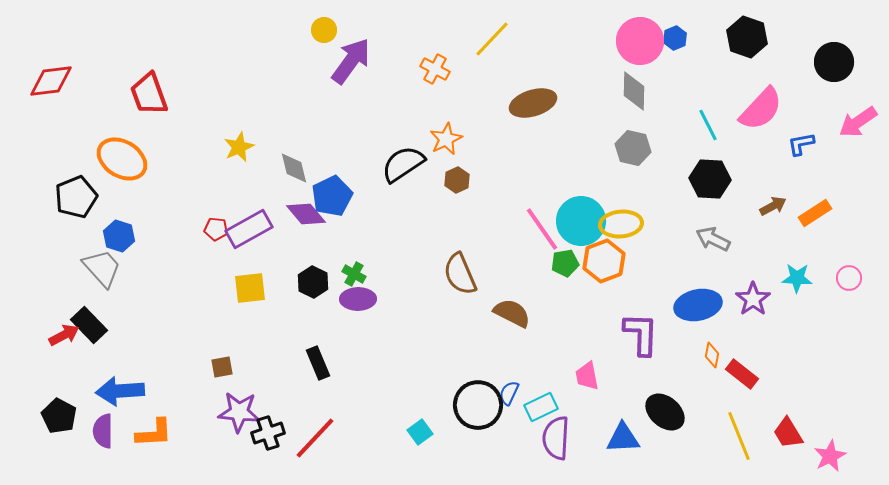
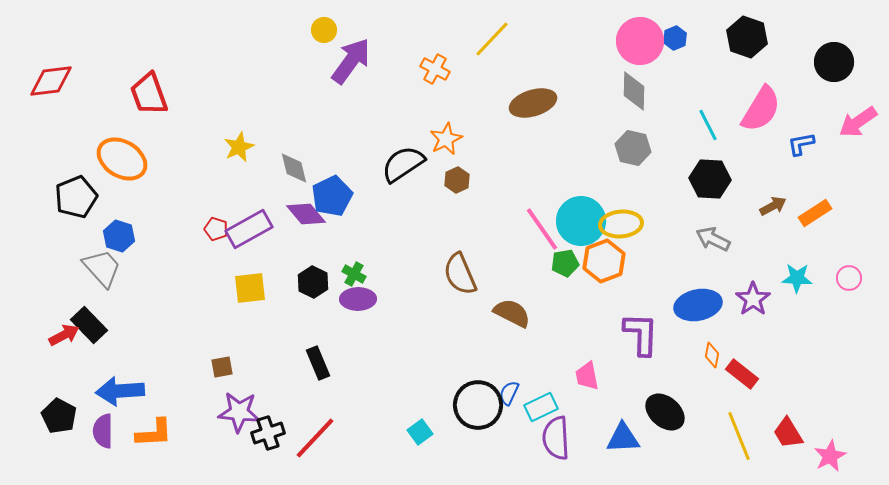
pink semicircle at (761, 109): rotated 12 degrees counterclockwise
red pentagon at (216, 229): rotated 10 degrees clockwise
purple semicircle at (556, 438): rotated 6 degrees counterclockwise
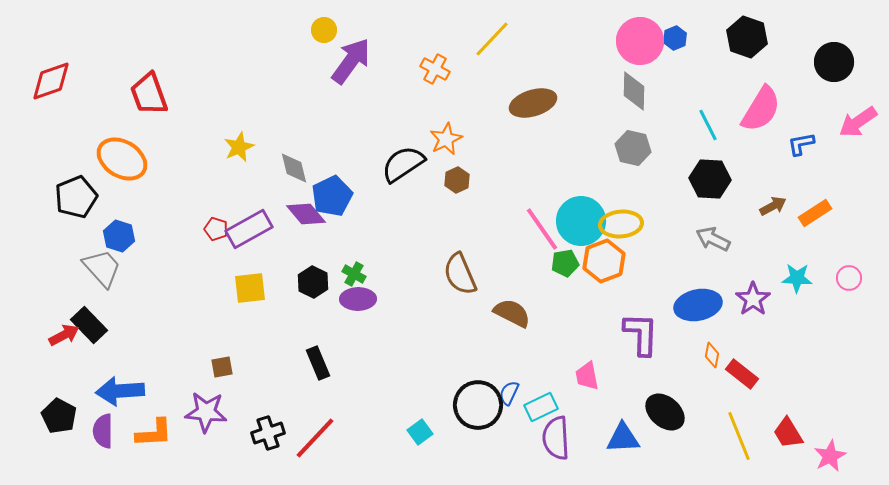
red diamond at (51, 81): rotated 12 degrees counterclockwise
purple star at (239, 412): moved 33 px left
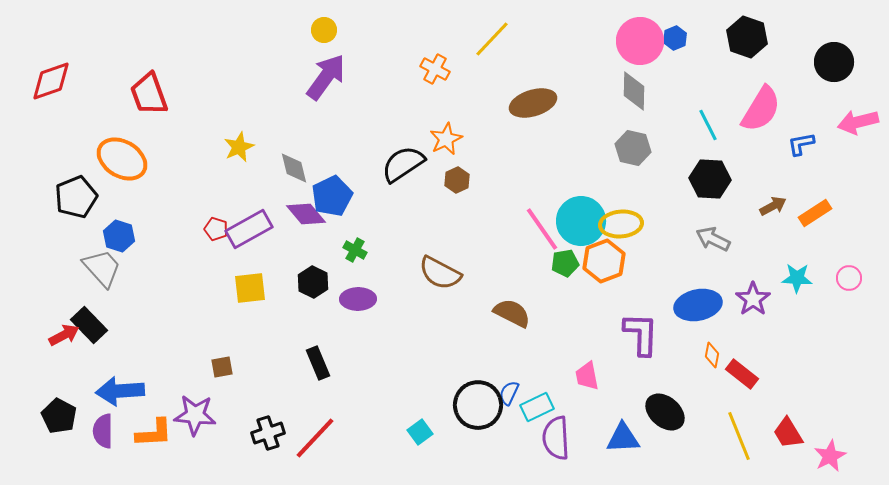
purple arrow at (351, 61): moved 25 px left, 16 px down
pink arrow at (858, 122): rotated 21 degrees clockwise
green cross at (354, 274): moved 1 px right, 24 px up
brown semicircle at (460, 274): moved 20 px left, 1 px up; rotated 39 degrees counterclockwise
cyan rectangle at (541, 407): moved 4 px left
purple star at (206, 412): moved 11 px left, 3 px down
